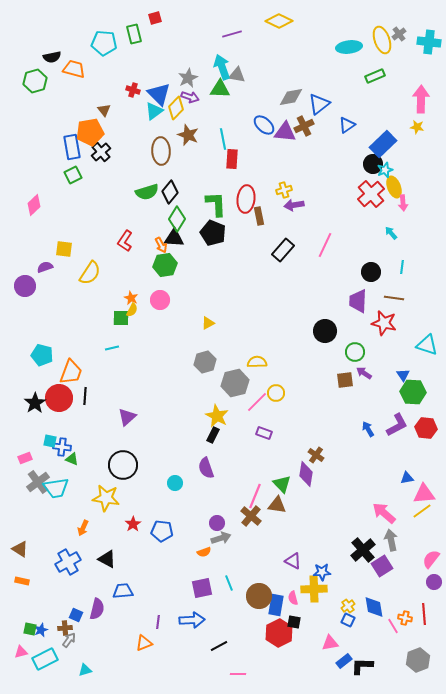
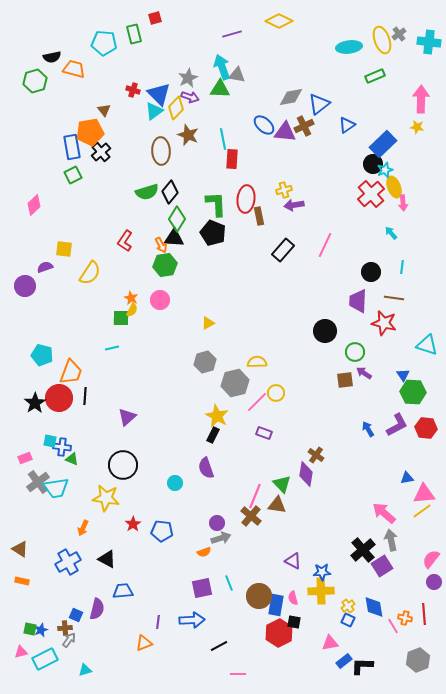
yellow cross at (314, 589): moved 7 px right, 2 px down
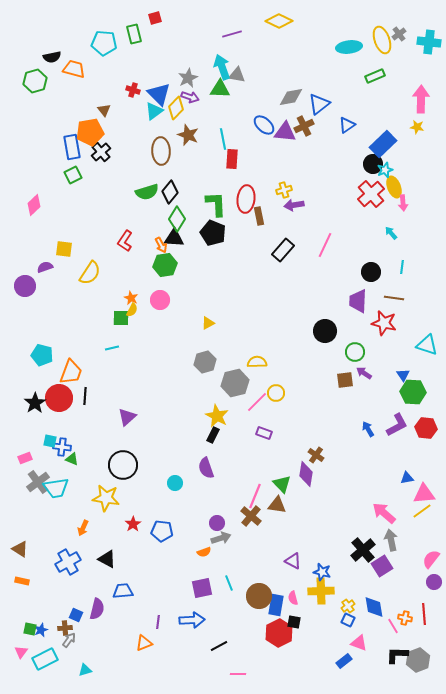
blue star at (322, 572): rotated 18 degrees clockwise
pink triangle at (330, 643): moved 29 px right; rotated 30 degrees clockwise
pink triangle at (21, 652): rotated 40 degrees counterclockwise
black L-shape at (362, 666): moved 35 px right, 11 px up
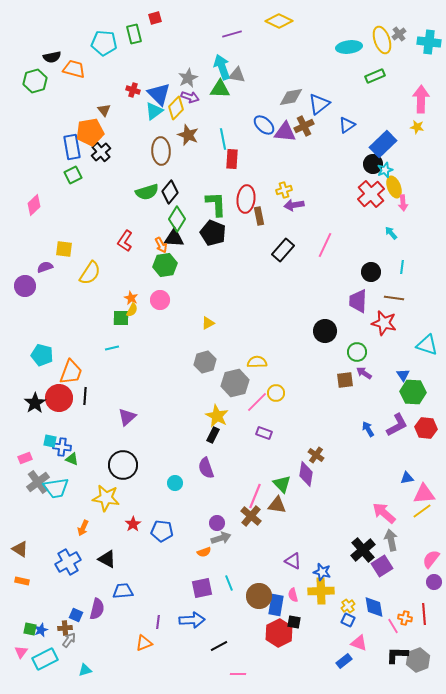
green circle at (355, 352): moved 2 px right
pink semicircle at (293, 598): moved 3 px up
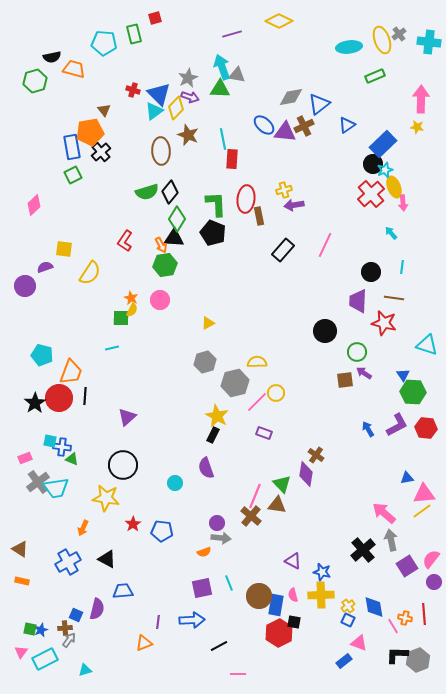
gray arrow at (221, 538): rotated 24 degrees clockwise
purple square at (382, 566): moved 25 px right
yellow cross at (321, 591): moved 4 px down
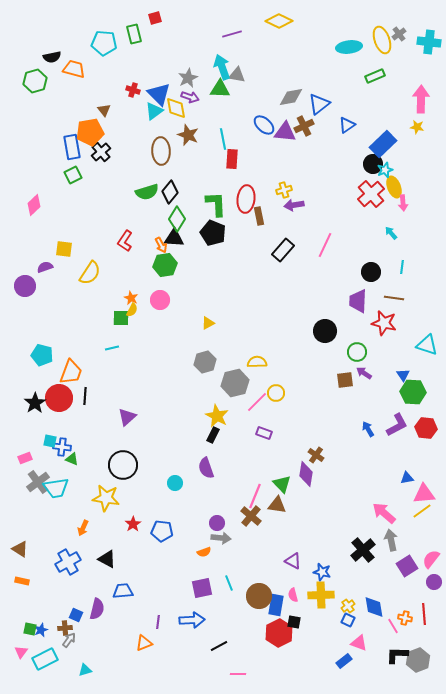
yellow diamond at (176, 108): rotated 55 degrees counterclockwise
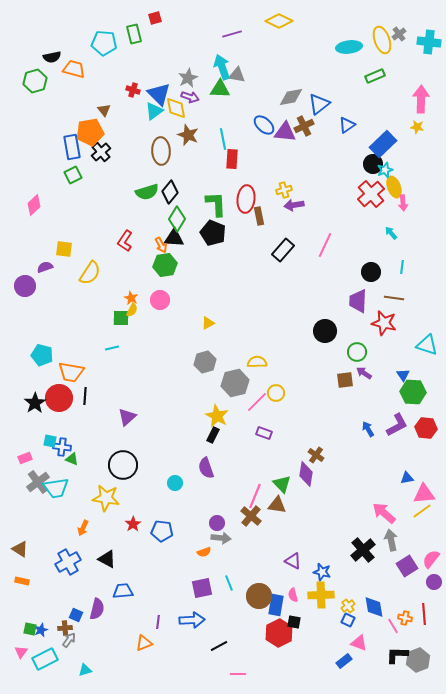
orange trapezoid at (71, 372): rotated 80 degrees clockwise
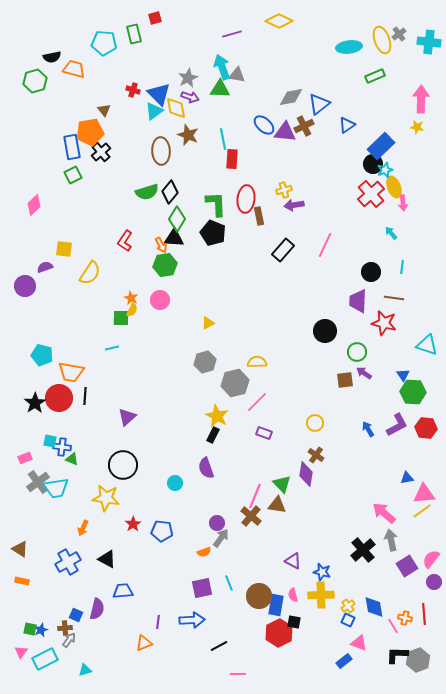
blue rectangle at (383, 144): moved 2 px left, 2 px down
yellow circle at (276, 393): moved 39 px right, 30 px down
gray arrow at (221, 538): rotated 60 degrees counterclockwise
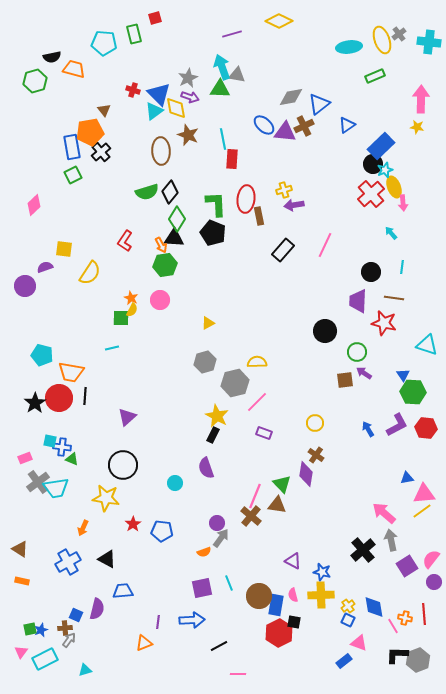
green square at (30, 629): rotated 24 degrees counterclockwise
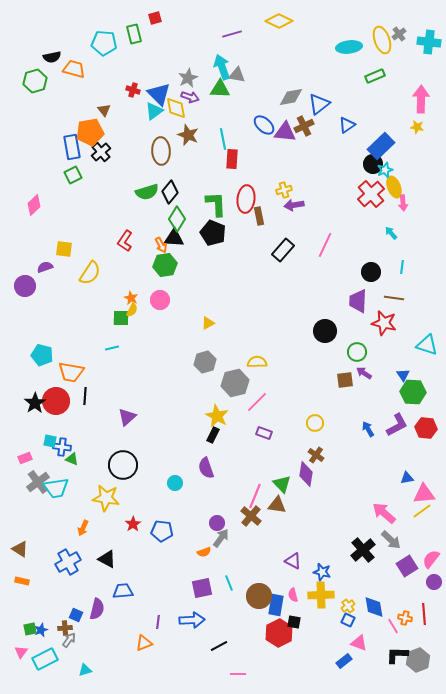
red circle at (59, 398): moved 3 px left, 3 px down
gray arrow at (391, 540): rotated 145 degrees clockwise
